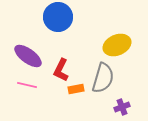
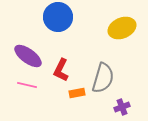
yellow ellipse: moved 5 px right, 17 px up
orange rectangle: moved 1 px right, 4 px down
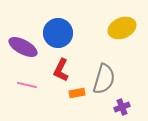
blue circle: moved 16 px down
purple ellipse: moved 5 px left, 9 px up; rotated 8 degrees counterclockwise
gray semicircle: moved 1 px right, 1 px down
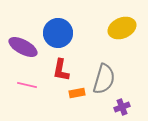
red L-shape: rotated 15 degrees counterclockwise
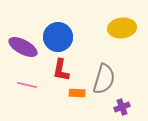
yellow ellipse: rotated 16 degrees clockwise
blue circle: moved 4 px down
orange rectangle: rotated 14 degrees clockwise
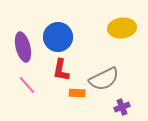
purple ellipse: rotated 48 degrees clockwise
gray semicircle: rotated 48 degrees clockwise
pink line: rotated 36 degrees clockwise
